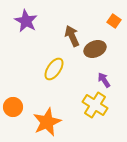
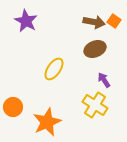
brown arrow: moved 22 px right, 14 px up; rotated 125 degrees clockwise
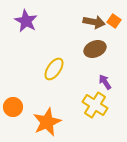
purple arrow: moved 1 px right, 2 px down
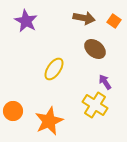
brown arrow: moved 10 px left, 4 px up
brown ellipse: rotated 60 degrees clockwise
orange circle: moved 4 px down
orange star: moved 2 px right, 1 px up
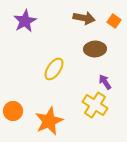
purple star: moved 1 px left; rotated 15 degrees clockwise
brown ellipse: rotated 40 degrees counterclockwise
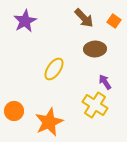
brown arrow: rotated 35 degrees clockwise
orange circle: moved 1 px right
orange star: moved 1 px down
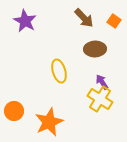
purple star: rotated 15 degrees counterclockwise
yellow ellipse: moved 5 px right, 2 px down; rotated 50 degrees counterclockwise
purple arrow: moved 3 px left
yellow cross: moved 5 px right, 6 px up
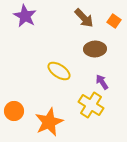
purple star: moved 5 px up
yellow ellipse: rotated 40 degrees counterclockwise
yellow cross: moved 9 px left, 6 px down
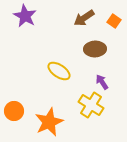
brown arrow: rotated 100 degrees clockwise
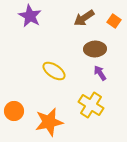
purple star: moved 5 px right
yellow ellipse: moved 5 px left
purple arrow: moved 2 px left, 9 px up
orange star: rotated 12 degrees clockwise
